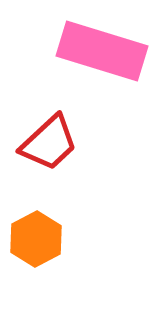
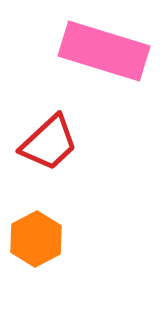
pink rectangle: moved 2 px right
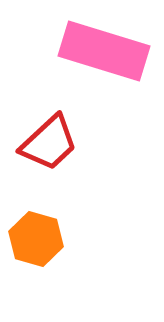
orange hexagon: rotated 16 degrees counterclockwise
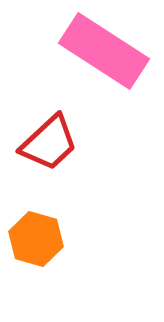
pink rectangle: rotated 16 degrees clockwise
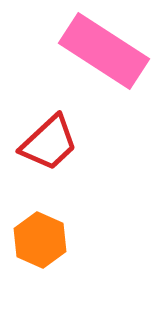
orange hexagon: moved 4 px right, 1 px down; rotated 8 degrees clockwise
